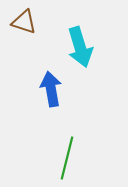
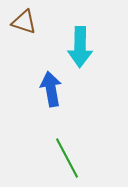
cyan arrow: rotated 18 degrees clockwise
green line: rotated 42 degrees counterclockwise
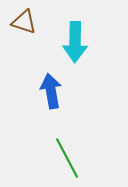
cyan arrow: moved 5 px left, 5 px up
blue arrow: moved 2 px down
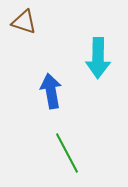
cyan arrow: moved 23 px right, 16 px down
green line: moved 5 px up
